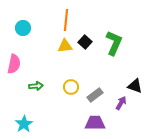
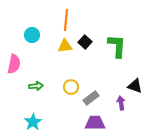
cyan circle: moved 9 px right, 7 px down
green L-shape: moved 3 px right, 3 px down; rotated 20 degrees counterclockwise
gray rectangle: moved 4 px left, 3 px down
purple arrow: rotated 40 degrees counterclockwise
cyan star: moved 9 px right, 2 px up
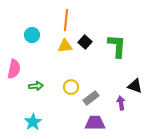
pink semicircle: moved 5 px down
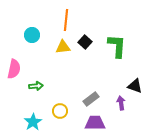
yellow triangle: moved 2 px left, 1 px down
yellow circle: moved 11 px left, 24 px down
gray rectangle: moved 1 px down
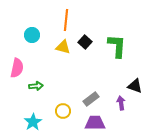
yellow triangle: rotated 21 degrees clockwise
pink semicircle: moved 3 px right, 1 px up
yellow circle: moved 3 px right
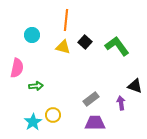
green L-shape: rotated 40 degrees counterclockwise
yellow circle: moved 10 px left, 4 px down
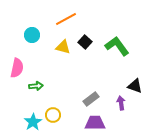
orange line: moved 1 px up; rotated 55 degrees clockwise
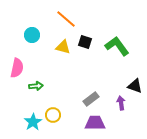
orange line: rotated 70 degrees clockwise
black square: rotated 24 degrees counterclockwise
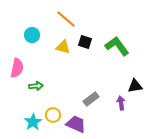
black triangle: rotated 28 degrees counterclockwise
purple trapezoid: moved 19 px left, 1 px down; rotated 25 degrees clockwise
